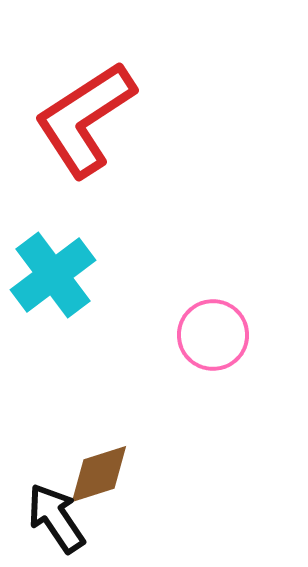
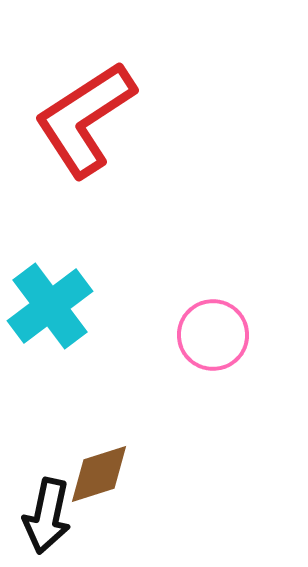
cyan cross: moved 3 px left, 31 px down
black arrow: moved 9 px left, 2 px up; rotated 134 degrees counterclockwise
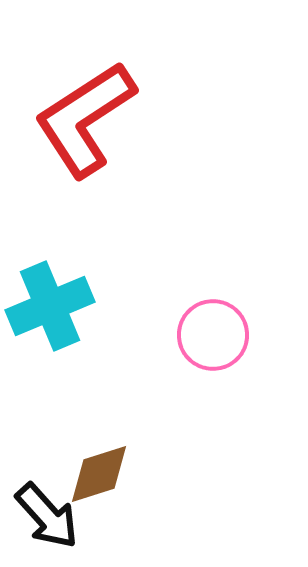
cyan cross: rotated 14 degrees clockwise
black arrow: rotated 54 degrees counterclockwise
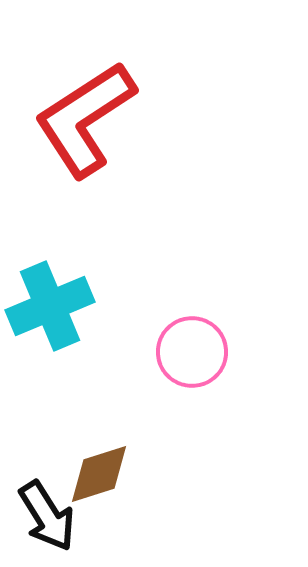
pink circle: moved 21 px left, 17 px down
black arrow: rotated 10 degrees clockwise
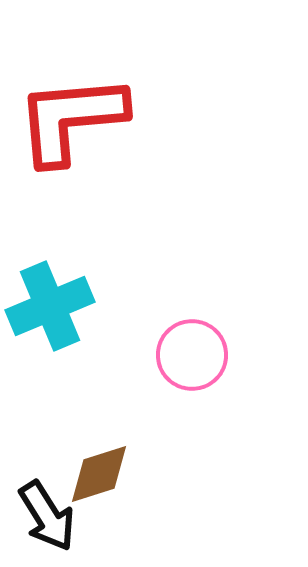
red L-shape: moved 14 px left; rotated 28 degrees clockwise
pink circle: moved 3 px down
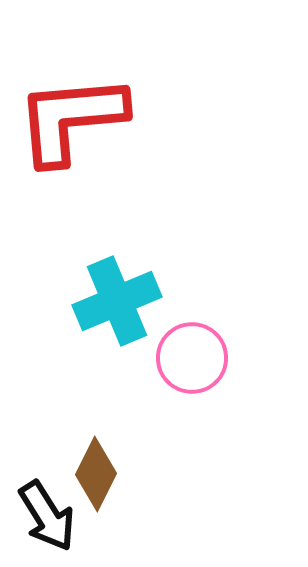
cyan cross: moved 67 px right, 5 px up
pink circle: moved 3 px down
brown diamond: moved 3 px left; rotated 46 degrees counterclockwise
